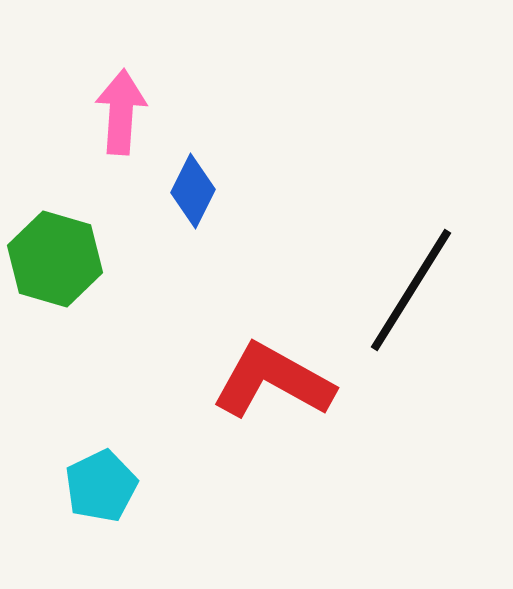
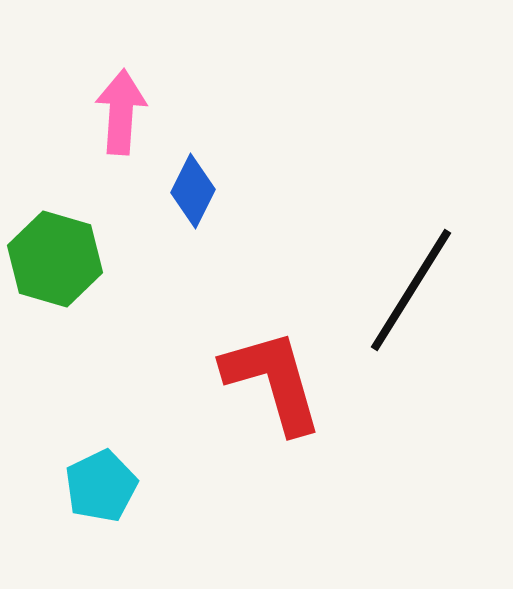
red L-shape: rotated 45 degrees clockwise
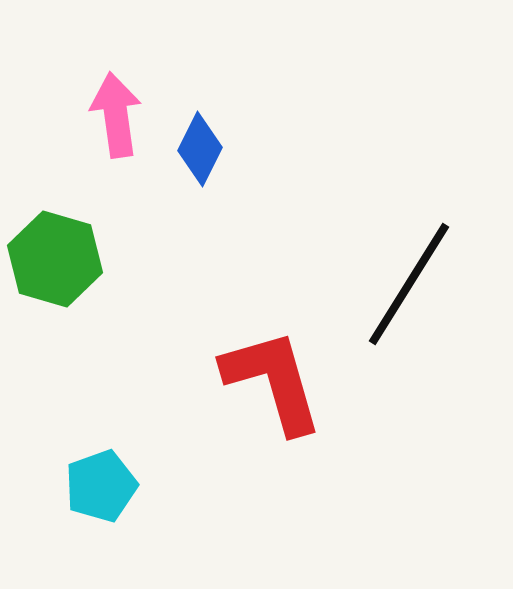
pink arrow: moved 5 px left, 3 px down; rotated 12 degrees counterclockwise
blue diamond: moved 7 px right, 42 px up
black line: moved 2 px left, 6 px up
cyan pentagon: rotated 6 degrees clockwise
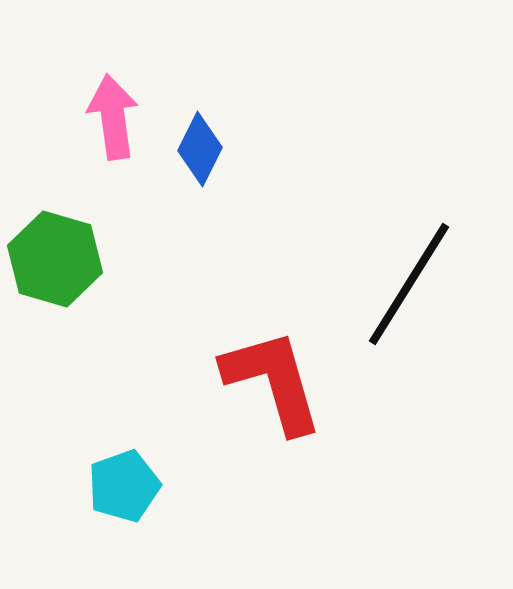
pink arrow: moved 3 px left, 2 px down
cyan pentagon: moved 23 px right
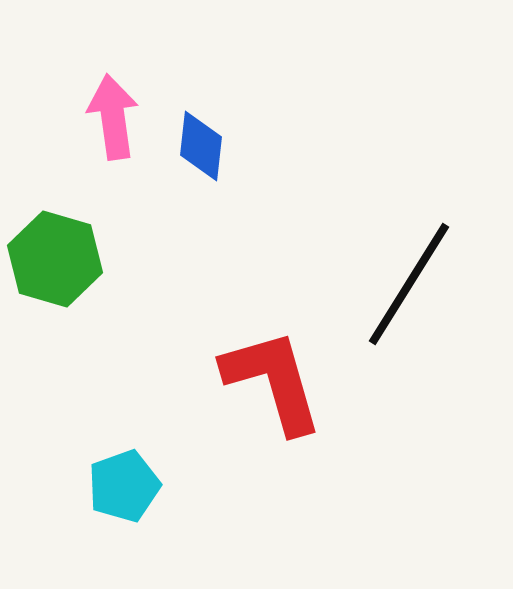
blue diamond: moved 1 px right, 3 px up; rotated 20 degrees counterclockwise
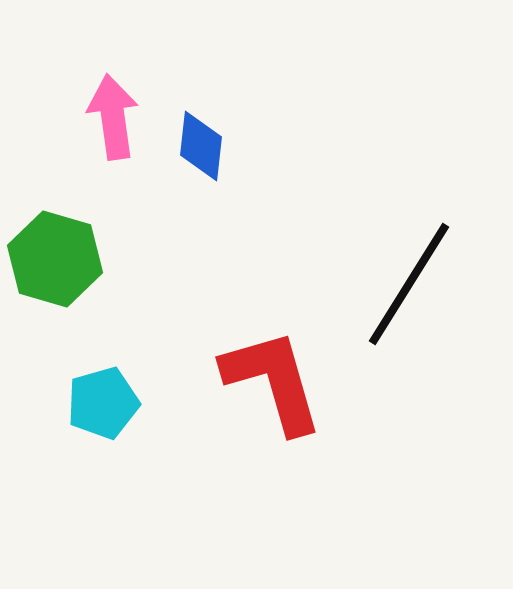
cyan pentagon: moved 21 px left, 83 px up; rotated 4 degrees clockwise
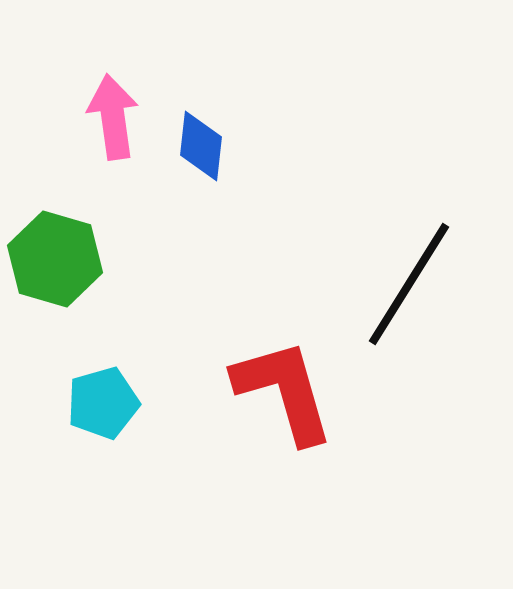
red L-shape: moved 11 px right, 10 px down
